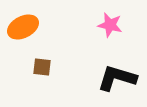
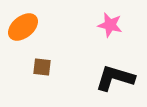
orange ellipse: rotated 12 degrees counterclockwise
black L-shape: moved 2 px left
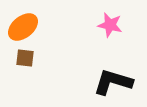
brown square: moved 17 px left, 9 px up
black L-shape: moved 2 px left, 4 px down
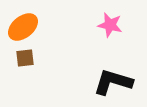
brown square: rotated 12 degrees counterclockwise
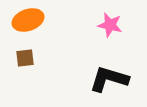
orange ellipse: moved 5 px right, 7 px up; rotated 20 degrees clockwise
black L-shape: moved 4 px left, 3 px up
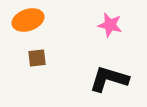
brown square: moved 12 px right
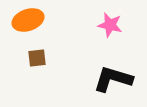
black L-shape: moved 4 px right
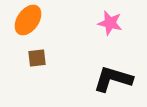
orange ellipse: rotated 36 degrees counterclockwise
pink star: moved 2 px up
